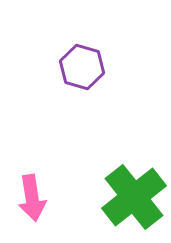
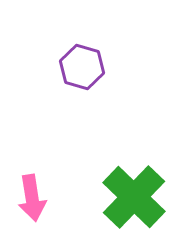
green cross: rotated 8 degrees counterclockwise
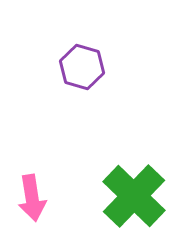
green cross: moved 1 px up
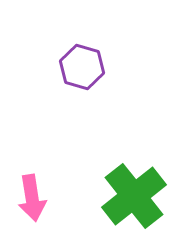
green cross: rotated 8 degrees clockwise
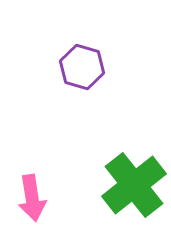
green cross: moved 11 px up
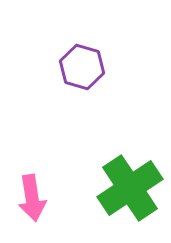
green cross: moved 4 px left, 3 px down; rotated 4 degrees clockwise
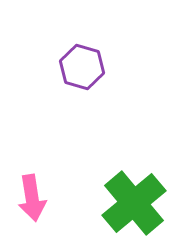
green cross: moved 4 px right, 15 px down; rotated 6 degrees counterclockwise
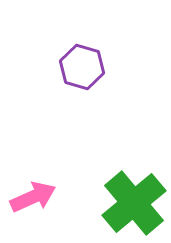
pink arrow: moved 1 px right, 1 px up; rotated 105 degrees counterclockwise
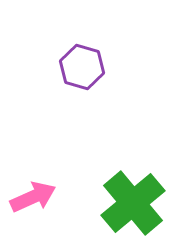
green cross: moved 1 px left
